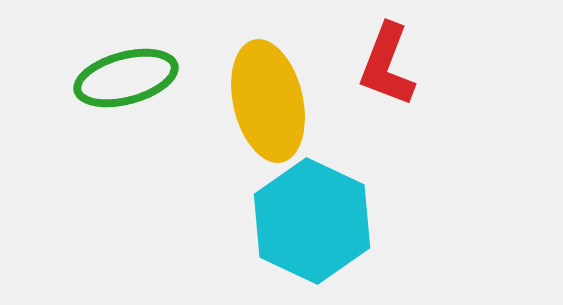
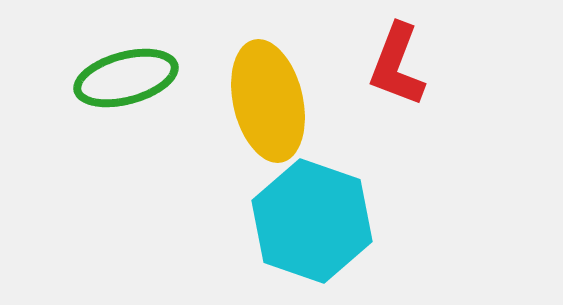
red L-shape: moved 10 px right
cyan hexagon: rotated 6 degrees counterclockwise
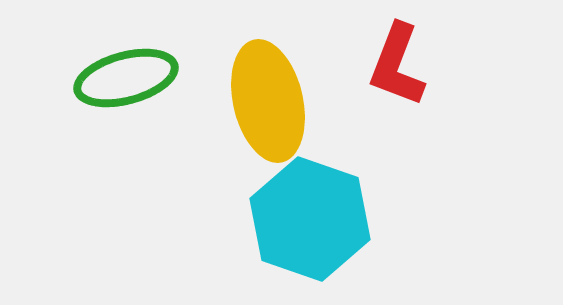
cyan hexagon: moved 2 px left, 2 px up
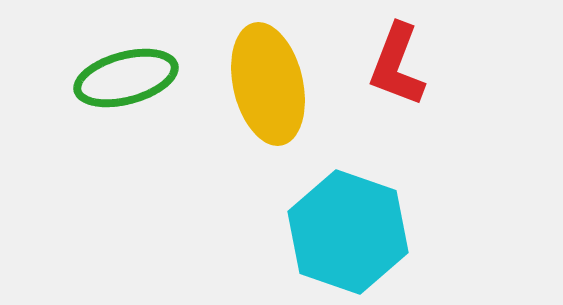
yellow ellipse: moved 17 px up
cyan hexagon: moved 38 px right, 13 px down
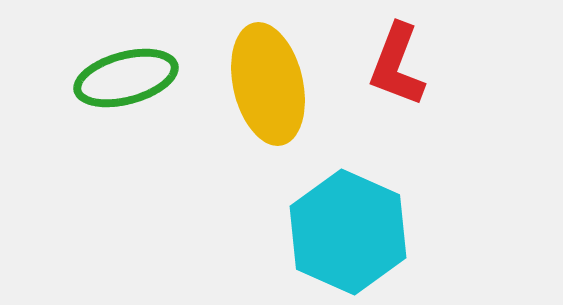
cyan hexagon: rotated 5 degrees clockwise
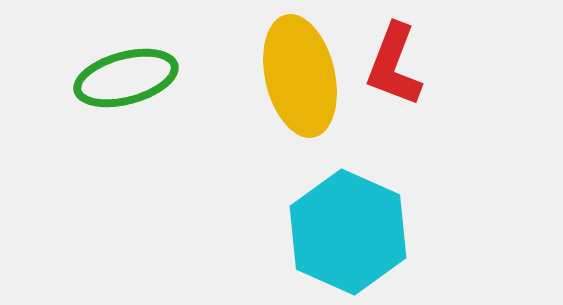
red L-shape: moved 3 px left
yellow ellipse: moved 32 px right, 8 px up
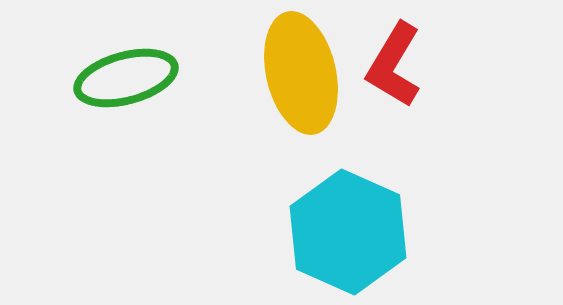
red L-shape: rotated 10 degrees clockwise
yellow ellipse: moved 1 px right, 3 px up
